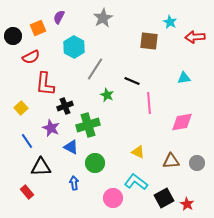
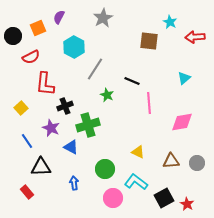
cyan triangle: rotated 32 degrees counterclockwise
green circle: moved 10 px right, 6 px down
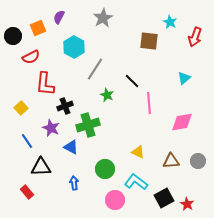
red arrow: rotated 66 degrees counterclockwise
black line: rotated 21 degrees clockwise
gray circle: moved 1 px right, 2 px up
pink circle: moved 2 px right, 2 px down
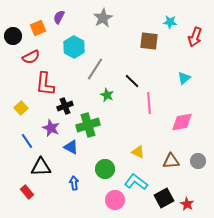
cyan star: rotated 24 degrees counterclockwise
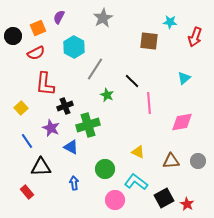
red semicircle: moved 5 px right, 4 px up
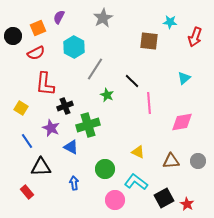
yellow square: rotated 16 degrees counterclockwise
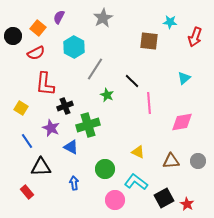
orange square: rotated 28 degrees counterclockwise
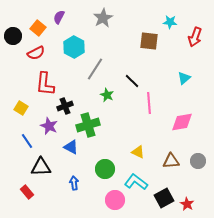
purple star: moved 2 px left, 2 px up
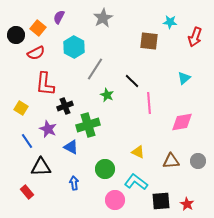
black circle: moved 3 px right, 1 px up
purple star: moved 1 px left, 3 px down
black square: moved 3 px left, 3 px down; rotated 24 degrees clockwise
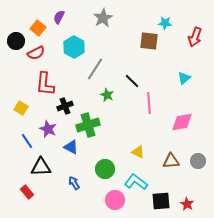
cyan star: moved 5 px left, 1 px down
black circle: moved 6 px down
blue arrow: rotated 24 degrees counterclockwise
